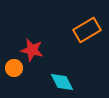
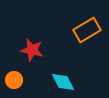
orange circle: moved 12 px down
cyan diamond: moved 1 px right
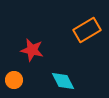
cyan diamond: moved 1 px up
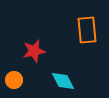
orange rectangle: rotated 64 degrees counterclockwise
red star: moved 2 px right, 1 px down; rotated 25 degrees counterclockwise
